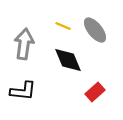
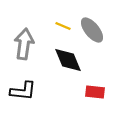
gray ellipse: moved 3 px left
red rectangle: rotated 48 degrees clockwise
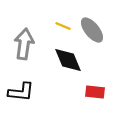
black L-shape: moved 2 px left, 1 px down
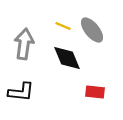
black diamond: moved 1 px left, 2 px up
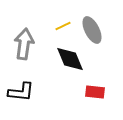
yellow line: rotated 49 degrees counterclockwise
gray ellipse: rotated 12 degrees clockwise
black diamond: moved 3 px right, 1 px down
